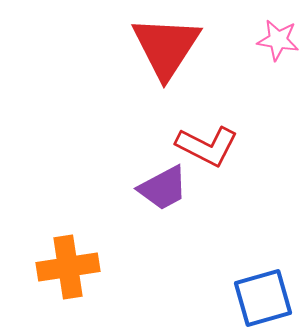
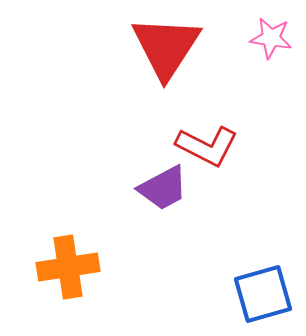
pink star: moved 7 px left, 2 px up
blue square: moved 4 px up
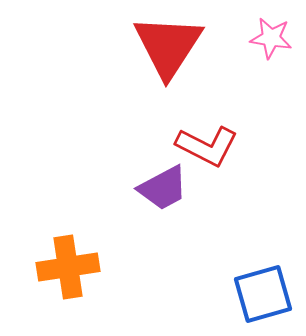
red triangle: moved 2 px right, 1 px up
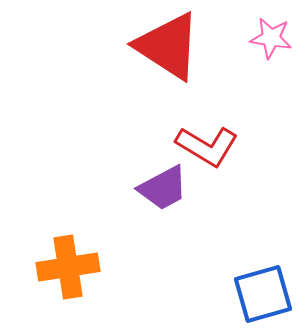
red triangle: rotated 30 degrees counterclockwise
red L-shape: rotated 4 degrees clockwise
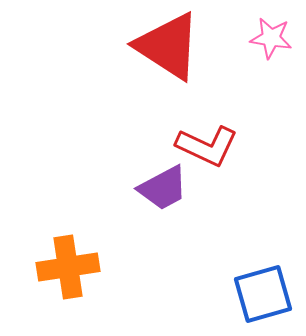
red L-shape: rotated 6 degrees counterclockwise
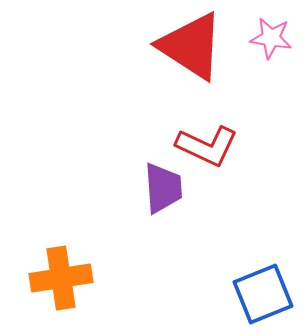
red triangle: moved 23 px right
purple trapezoid: rotated 66 degrees counterclockwise
orange cross: moved 7 px left, 11 px down
blue square: rotated 6 degrees counterclockwise
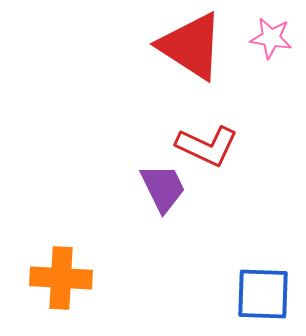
purple trapezoid: rotated 22 degrees counterclockwise
orange cross: rotated 12 degrees clockwise
blue square: rotated 24 degrees clockwise
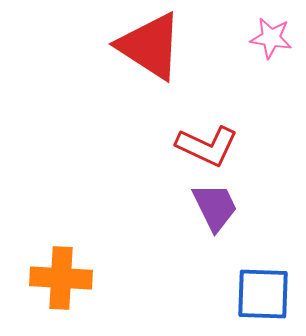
red triangle: moved 41 px left
purple trapezoid: moved 52 px right, 19 px down
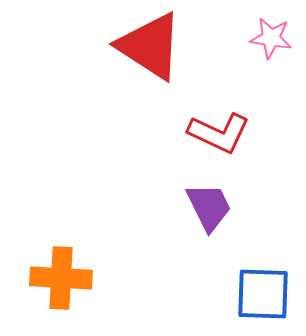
red L-shape: moved 12 px right, 13 px up
purple trapezoid: moved 6 px left
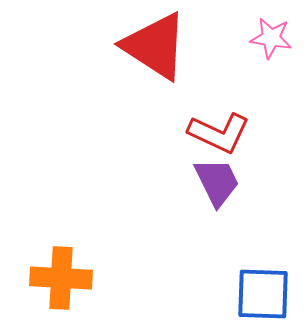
red triangle: moved 5 px right
purple trapezoid: moved 8 px right, 25 px up
